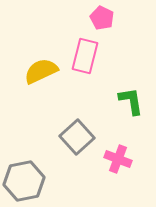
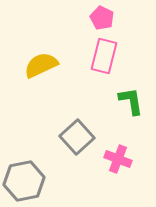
pink rectangle: moved 19 px right
yellow semicircle: moved 6 px up
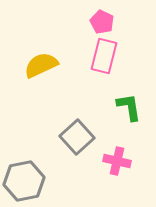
pink pentagon: moved 4 px down
green L-shape: moved 2 px left, 6 px down
pink cross: moved 1 px left, 2 px down; rotated 8 degrees counterclockwise
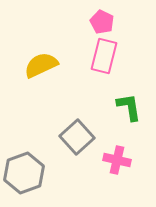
pink cross: moved 1 px up
gray hexagon: moved 8 px up; rotated 9 degrees counterclockwise
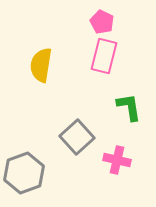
yellow semicircle: rotated 56 degrees counterclockwise
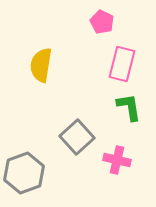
pink rectangle: moved 18 px right, 8 px down
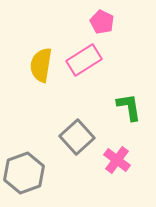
pink rectangle: moved 38 px left, 4 px up; rotated 44 degrees clockwise
pink cross: rotated 24 degrees clockwise
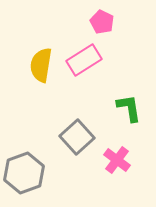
green L-shape: moved 1 px down
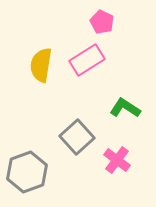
pink rectangle: moved 3 px right
green L-shape: moved 4 px left; rotated 48 degrees counterclockwise
gray hexagon: moved 3 px right, 1 px up
